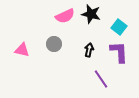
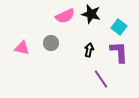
gray circle: moved 3 px left, 1 px up
pink triangle: moved 2 px up
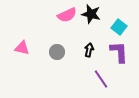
pink semicircle: moved 2 px right, 1 px up
gray circle: moved 6 px right, 9 px down
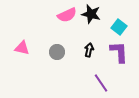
purple line: moved 4 px down
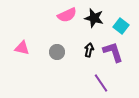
black star: moved 3 px right, 4 px down
cyan square: moved 2 px right, 1 px up
purple L-shape: moved 6 px left; rotated 15 degrees counterclockwise
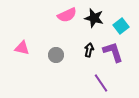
cyan square: rotated 14 degrees clockwise
gray circle: moved 1 px left, 3 px down
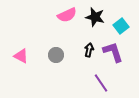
black star: moved 1 px right, 1 px up
pink triangle: moved 1 px left, 8 px down; rotated 14 degrees clockwise
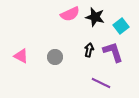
pink semicircle: moved 3 px right, 1 px up
gray circle: moved 1 px left, 2 px down
purple line: rotated 30 degrees counterclockwise
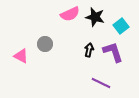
gray circle: moved 10 px left, 13 px up
